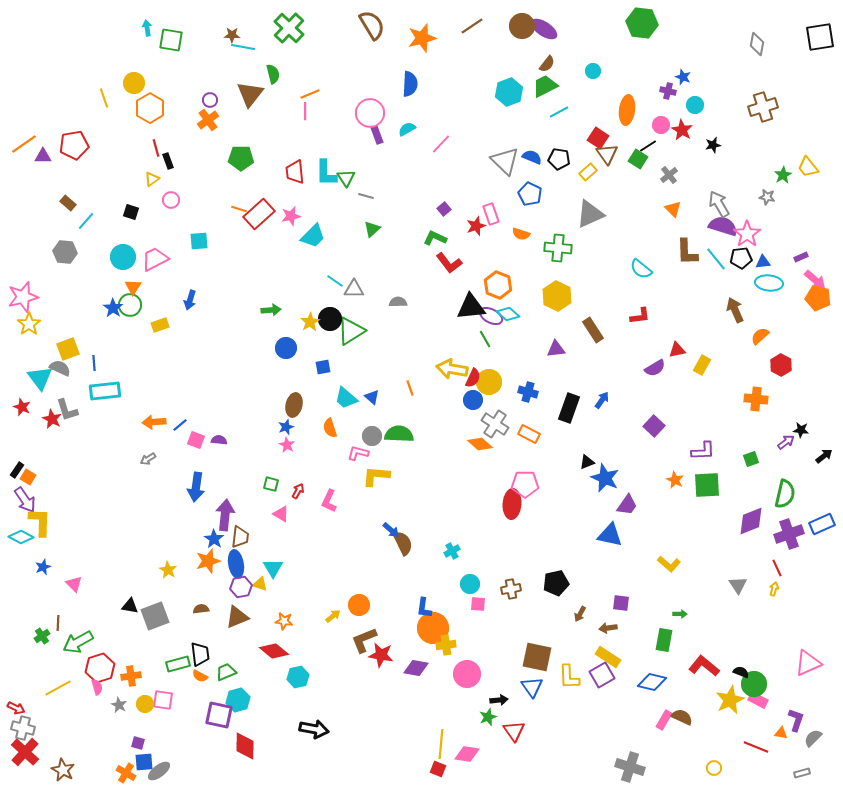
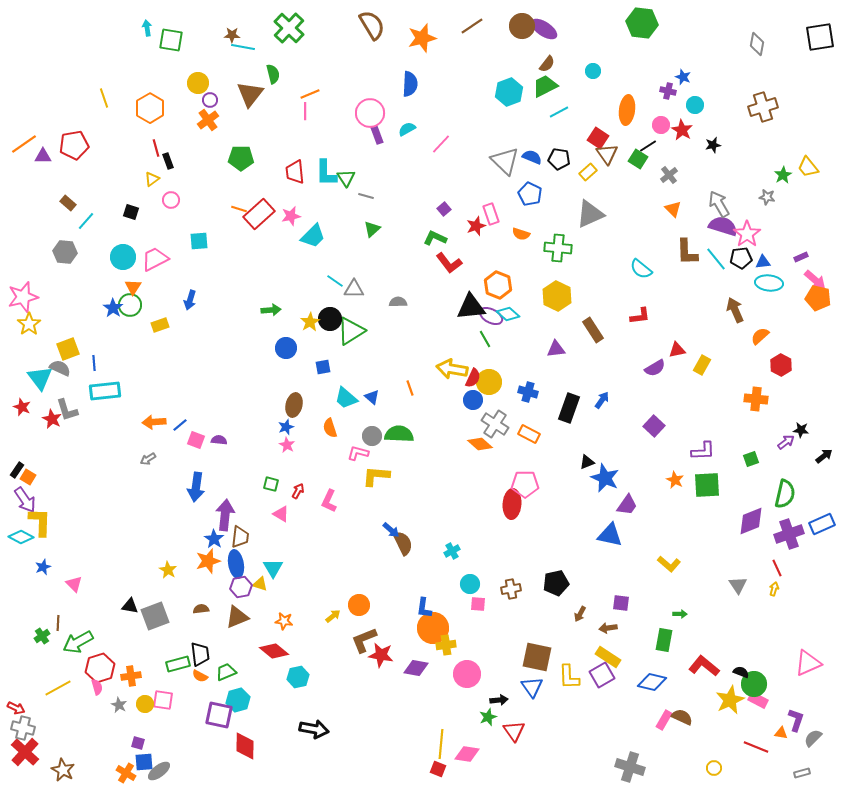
yellow circle at (134, 83): moved 64 px right
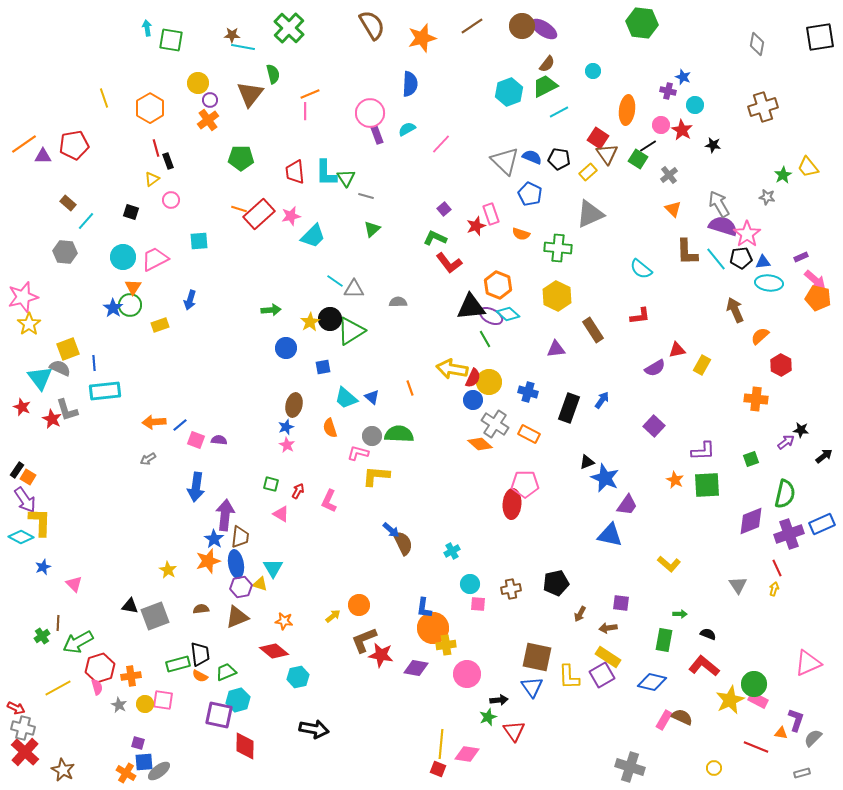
black star at (713, 145): rotated 21 degrees clockwise
black semicircle at (741, 672): moved 33 px left, 38 px up
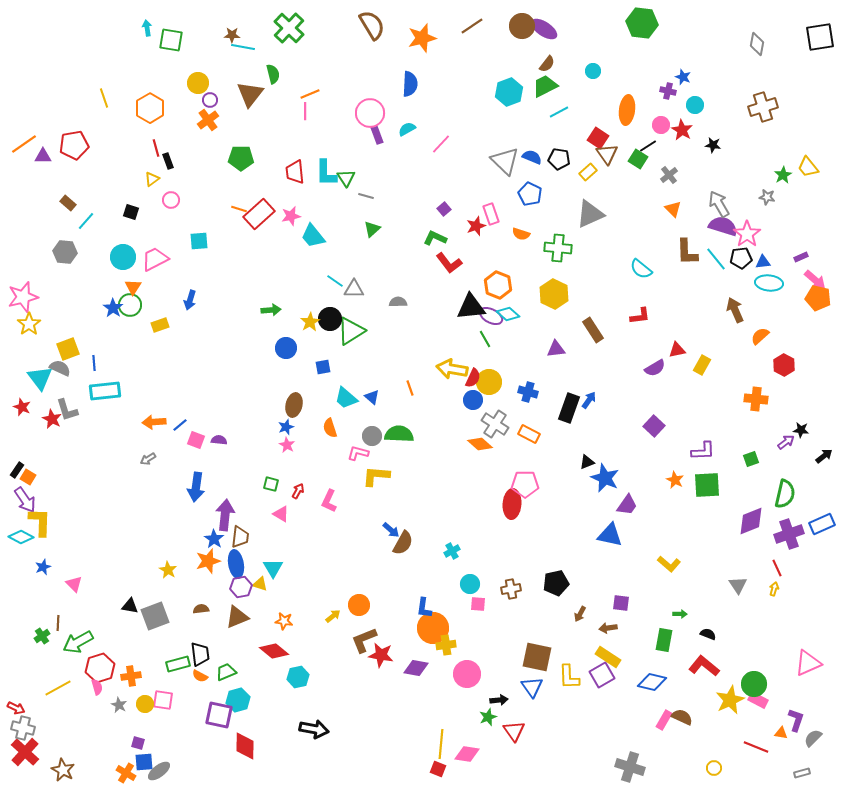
cyan trapezoid at (313, 236): rotated 96 degrees clockwise
yellow hexagon at (557, 296): moved 3 px left, 2 px up
red hexagon at (781, 365): moved 3 px right
blue arrow at (602, 400): moved 13 px left
brown semicircle at (403, 543): rotated 55 degrees clockwise
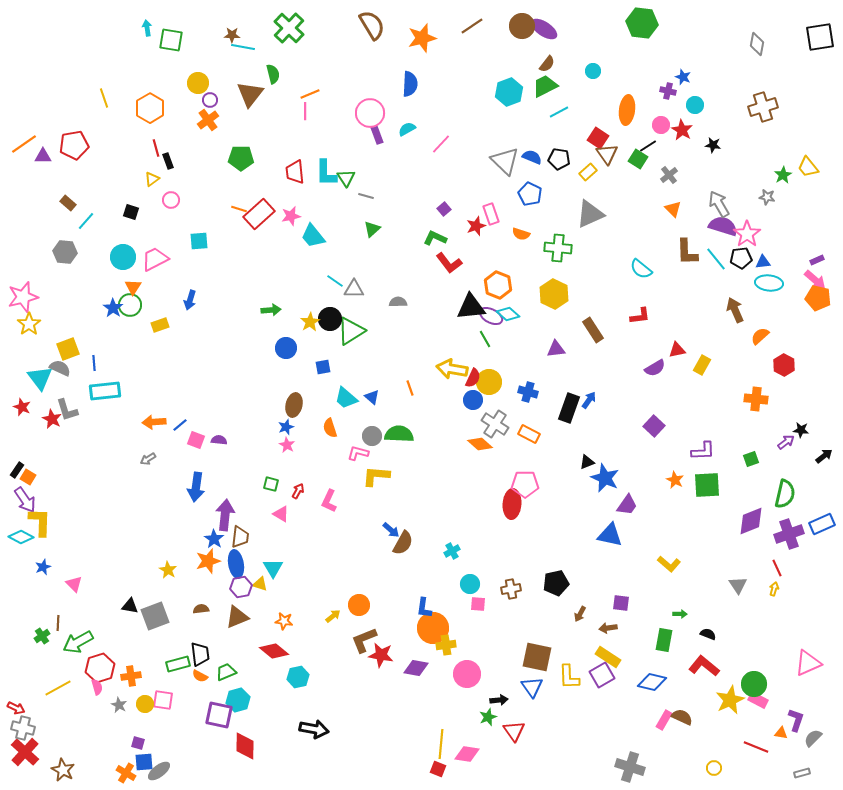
purple rectangle at (801, 257): moved 16 px right, 3 px down
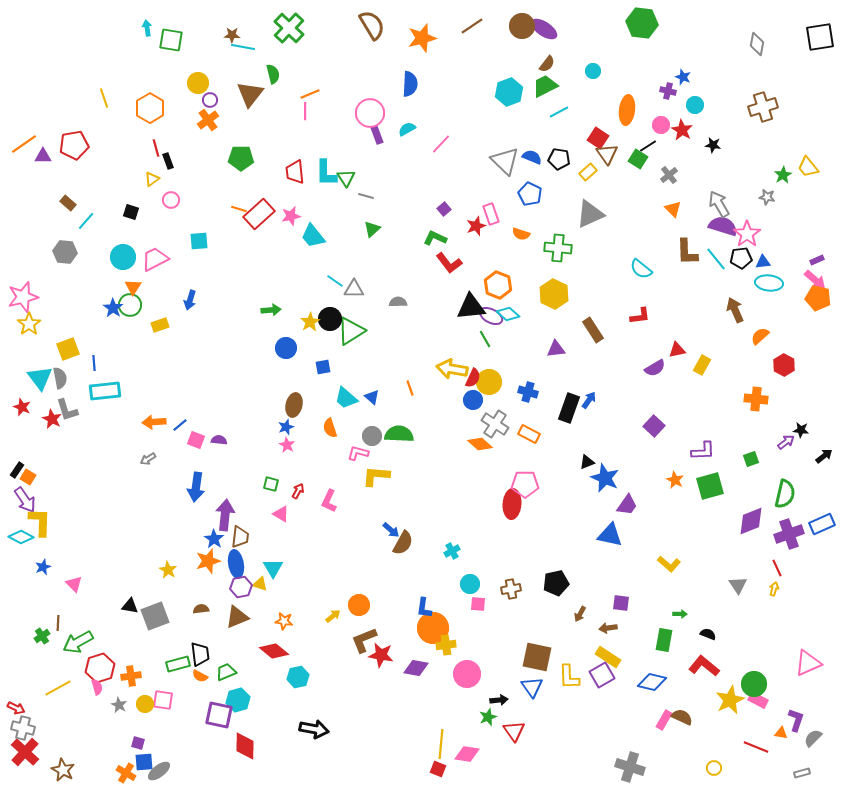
gray semicircle at (60, 368): moved 10 px down; rotated 55 degrees clockwise
green square at (707, 485): moved 3 px right, 1 px down; rotated 12 degrees counterclockwise
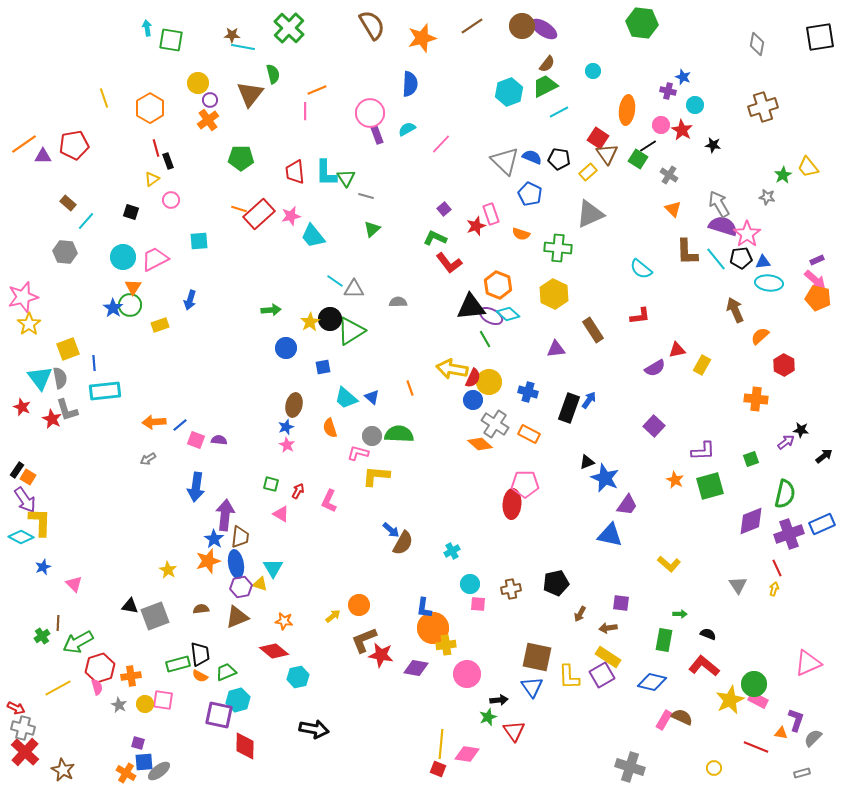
orange line at (310, 94): moved 7 px right, 4 px up
gray cross at (669, 175): rotated 18 degrees counterclockwise
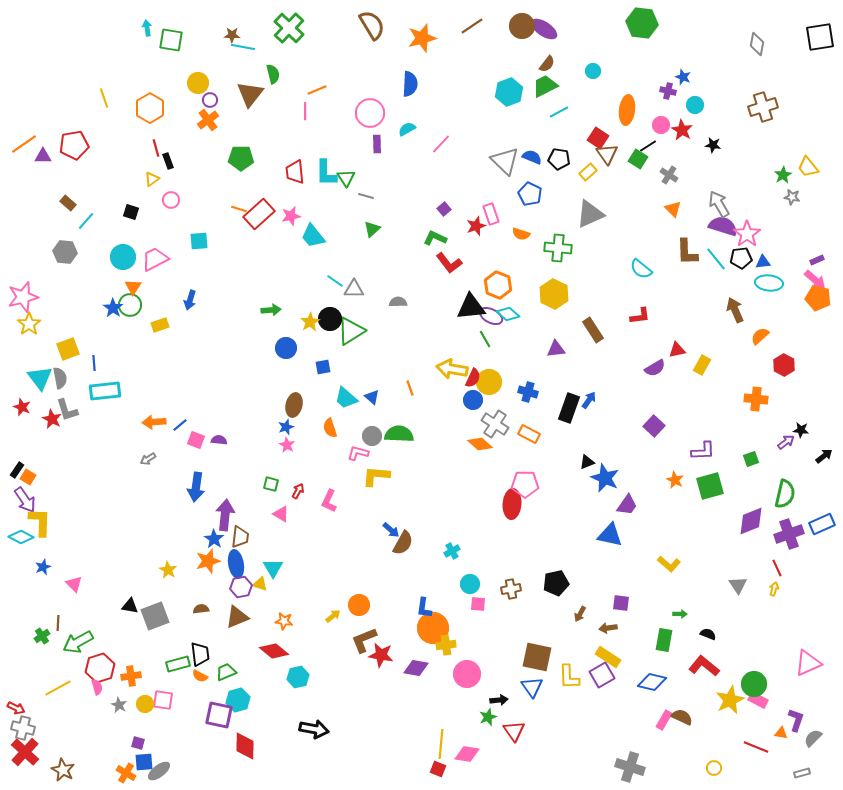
purple rectangle at (377, 135): moved 9 px down; rotated 18 degrees clockwise
gray star at (767, 197): moved 25 px right
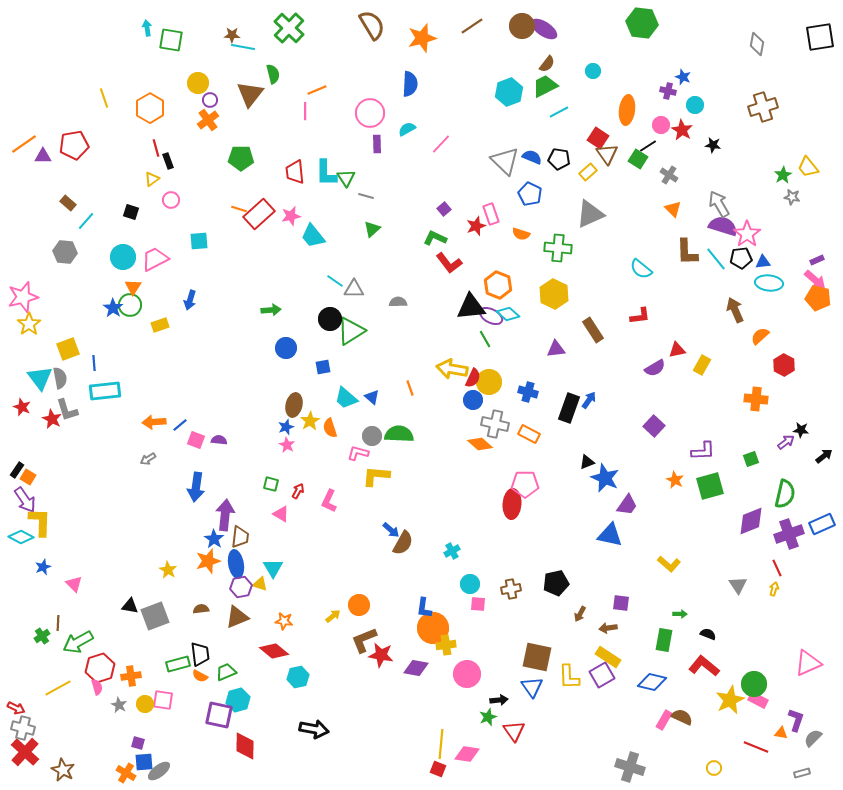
yellow star at (310, 322): moved 99 px down
gray cross at (495, 424): rotated 20 degrees counterclockwise
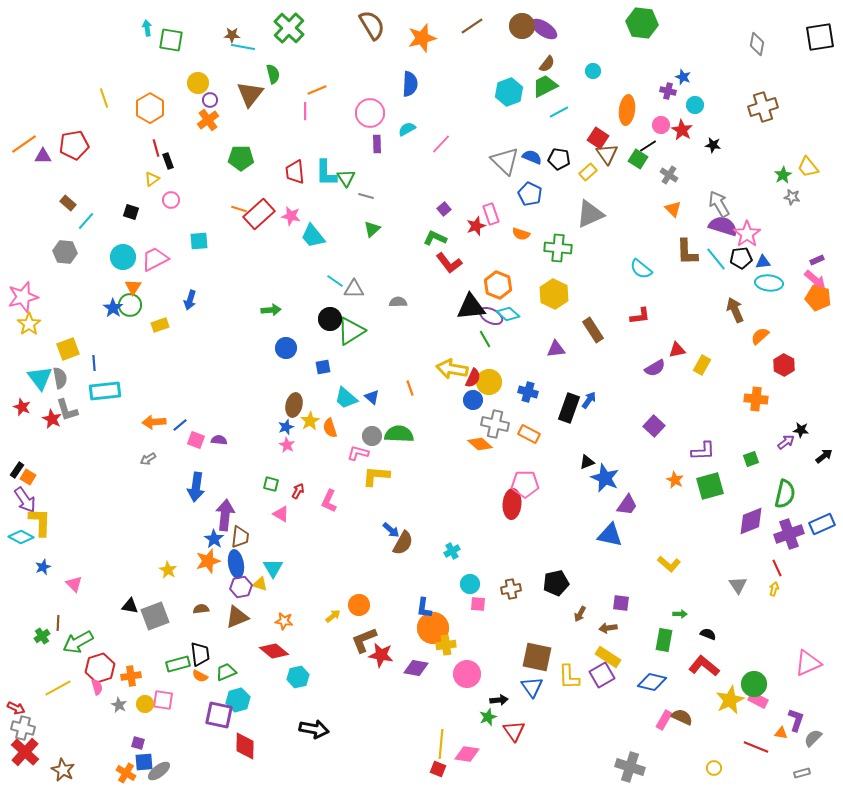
pink star at (291, 216): rotated 24 degrees clockwise
